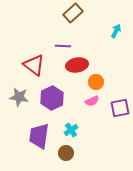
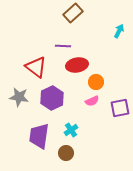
cyan arrow: moved 3 px right
red triangle: moved 2 px right, 2 px down
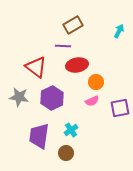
brown rectangle: moved 12 px down; rotated 12 degrees clockwise
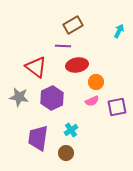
purple square: moved 3 px left, 1 px up
purple trapezoid: moved 1 px left, 2 px down
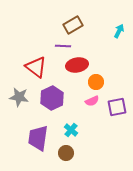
cyan cross: rotated 16 degrees counterclockwise
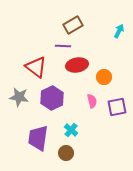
orange circle: moved 8 px right, 5 px up
pink semicircle: rotated 80 degrees counterclockwise
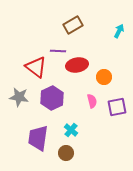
purple line: moved 5 px left, 5 px down
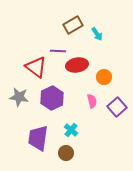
cyan arrow: moved 22 px left, 3 px down; rotated 120 degrees clockwise
purple square: rotated 30 degrees counterclockwise
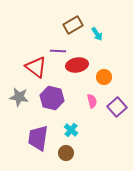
purple hexagon: rotated 20 degrees counterclockwise
